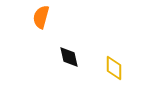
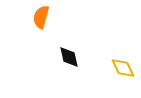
yellow diamond: moved 9 px right; rotated 25 degrees counterclockwise
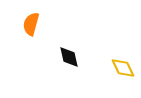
orange semicircle: moved 10 px left, 7 px down
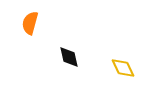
orange semicircle: moved 1 px left, 1 px up
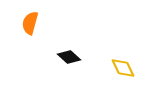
black diamond: rotated 35 degrees counterclockwise
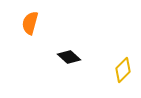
yellow diamond: moved 2 px down; rotated 70 degrees clockwise
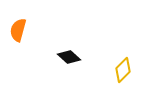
orange semicircle: moved 12 px left, 7 px down
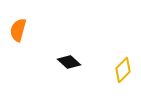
black diamond: moved 5 px down
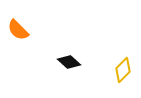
orange semicircle: rotated 60 degrees counterclockwise
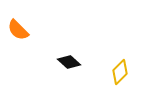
yellow diamond: moved 3 px left, 2 px down
